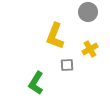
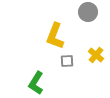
yellow cross: moved 6 px right, 6 px down; rotated 21 degrees counterclockwise
gray square: moved 4 px up
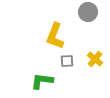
yellow cross: moved 1 px left, 4 px down
green L-shape: moved 6 px right, 2 px up; rotated 65 degrees clockwise
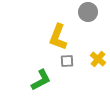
yellow L-shape: moved 3 px right, 1 px down
yellow cross: moved 3 px right
green L-shape: moved 1 px left, 1 px up; rotated 145 degrees clockwise
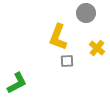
gray circle: moved 2 px left, 1 px down
yellow cross: moved 1 px left, 11 px up
green L-shape: moved 24 px left, 3 px down
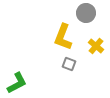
yellow L-shape: moved 5 px right
yellow cross: moved 1 px left, 2 px up
gray square: moved 2 px right, 3 px down; rotated 24 degrees clockwise
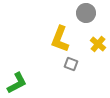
yellow L-shape: moved 3 px left, 2 px down
yellow cross: moved 2 px right, 2 px up
gray square: moved 2 px right
